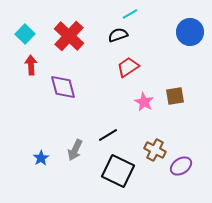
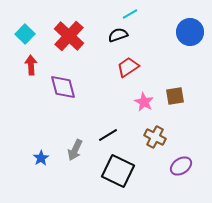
brown cross: moved 13 px up
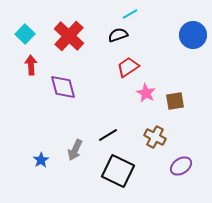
blue circle: moved 3 px right, 3 px down
brown square: moved 5 px down
pink star: moved 2 px right, 9 px up
blue star: moved 2 px down
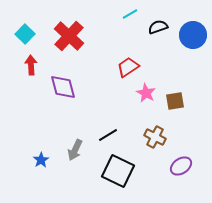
black semicircle: moved 40 px right, 8 px up
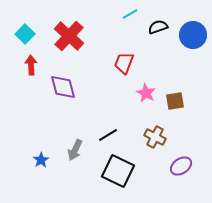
red trapezoid: moved 4 px left, 4 px up; rotated 35 degrees counterclockwise
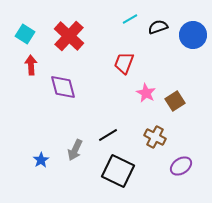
cyan line: moved 5 px down
cyan square: rotated 12 degrees counterclockwise
brown square: rotated 24 degrees counterclockwise
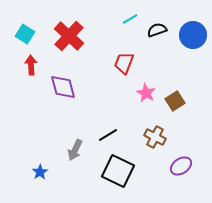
black semicircle: moved 1 px left, 3 px down
blue star: moved 1 px left, 12 px down
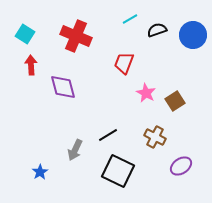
red cross: moved 7 px right; rotated 20 degrees counterclockwise
